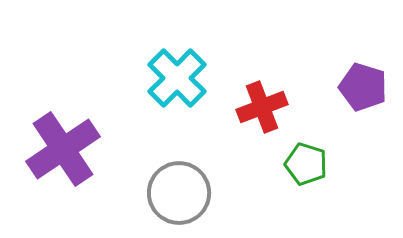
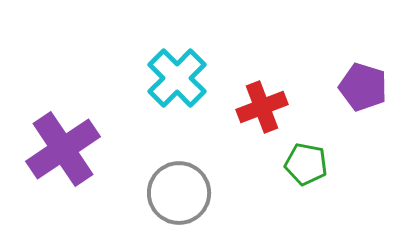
green pentagon: rotated 6 degrees counterclockwise
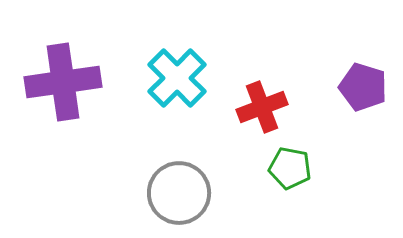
purple cross: moved 67 px up; rotated 26 degrees clockwise
green pentagon: moved 16 px left, 4 px down
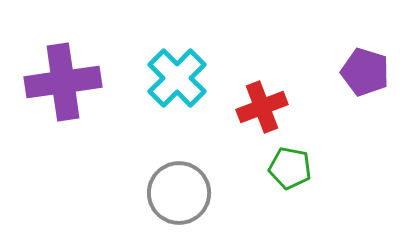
purple pentagon: moved 2 px right, 15 px up
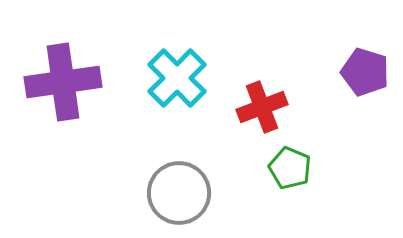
green pentagon: rotated 12 degrees clockwise
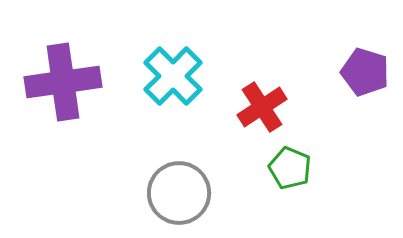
cyan cross: moved 4 px left, 2 px up
red cross: rotated 12 degrees counterclockwise
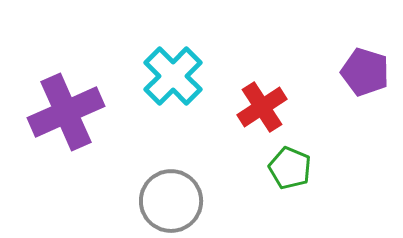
purple cross: moved 3 px right, 30 px down; rotated 16 degrees counterclockwise
gray circle: moved 8 px left, 8 px down
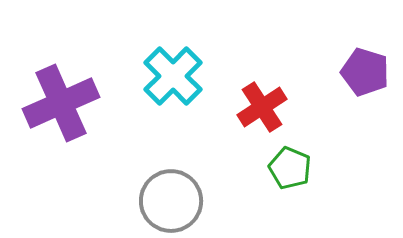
purple cross: moved 5 px left, 9 px up
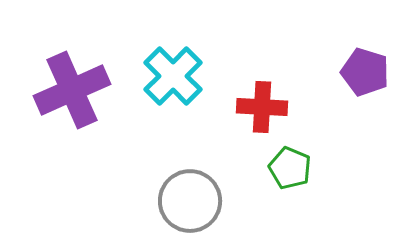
purple cross: moved 11 px right, 13 px up
red cross: rotated 36 degrees clockwise
gray circle: moved 19 px right
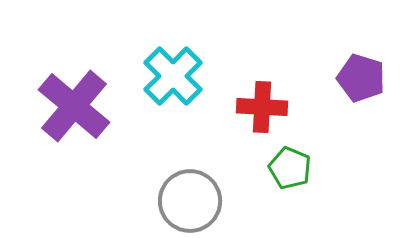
purple pentagon: moved 4 px left, 6 px down
purple cross: moved 2 px right, 16 px down; rotated 26 degrees counterclockwise
